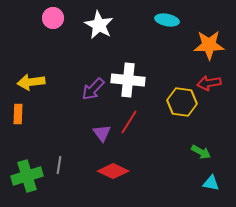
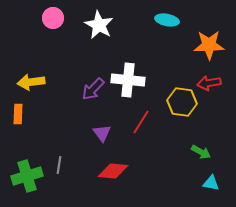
red line: moved 12 px right
red diamond: rotated 20 degrees counterclockwise
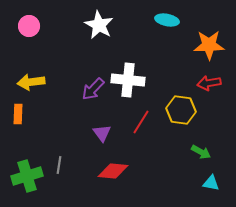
pink circle: moved 24 px left, 8 px down
yellow hexagon: moved 1 px left, 8 px down
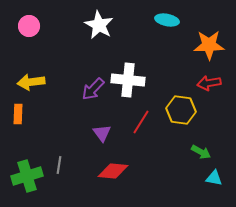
cyan triangle: moved 3 px right, 5 px up
